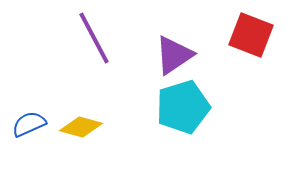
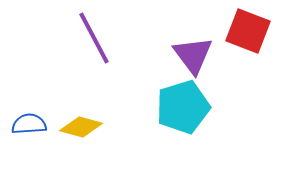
red square: moved 3 px left, 4 px up
purple triangle: moved 19 px right; rotated 33 degrees counterclockwise
blue semicircle: rotated 20 degrees clockwise
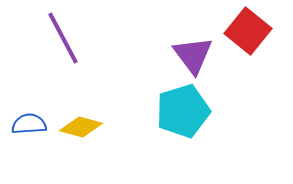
red square: rotated 18 degrees clockwise
purple line: moved 31 px left
cyan pentagon: moved 4 px down
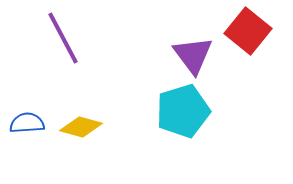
blue semicircle: moved 2 px left, 1 px up
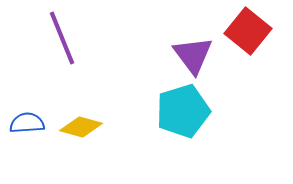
purple line: moved 1 px left; rotated 6 degrees clockwise
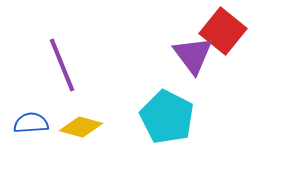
red square: moved 25 px left
purple line: moved 27 px down
cyan pentagon: moved 16 px left, 6 px down; rotated 28 degrees counterclockwise
blue semicircle: moved 4 px right
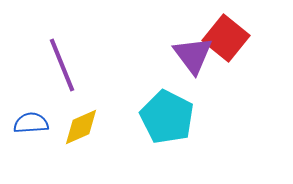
red square: moved 3 px right, 7 px down
yellow diamond: rotated 39 degrees counterclockwise
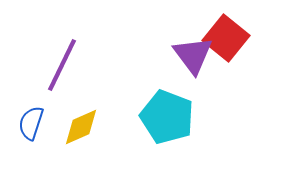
purple line: rotated 48 degrees clockwise
cyan pentagon: rotated 6 degrees counterclockwise
blue semicircle: rotated 68 degrees counterclockwise
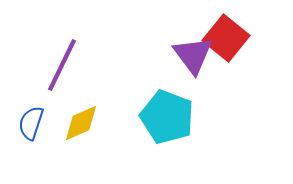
yellow diamond: moved 4 px up
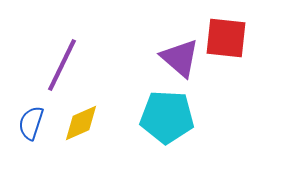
red square: rotated 33 degrees counterclockwise
purple triangle: moved 13 px left, 3 px down; rotated 12 degrees counterclockwise
cyan pentagon: rotated 18 degrees counterclockwise
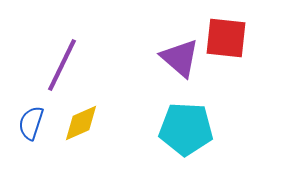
cyan pentagon: moved 19 px right, 12 px down
